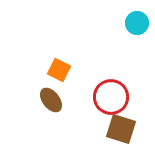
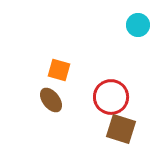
cyan circle: moved 1 px right, 2 px down
orange square: rotated 10 degrees counterclockwise
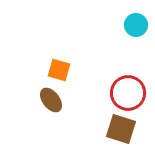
cyan circle: moved 2 px left
red circle: moved 17 px right, 4 px up
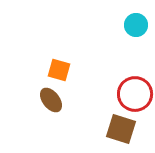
red circle: moved 7 px right, 1 px down
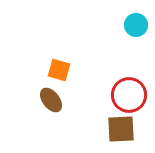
red circle: moved 6 px left, 1 px down
brown square: rotated 20 degrees counterclockwise
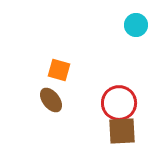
red circle: moved 10 px left, 8 px down
brown square: moved 1 px right, 2 px down
